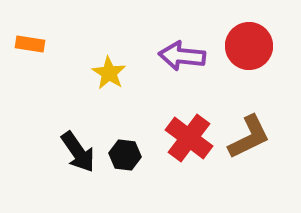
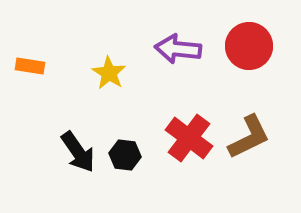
orange rectangle: moved 22 px down
purple arrow: moved 4 px left, 7 px up
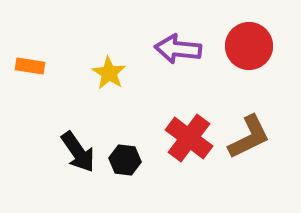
black hexagon: moved 5 px down
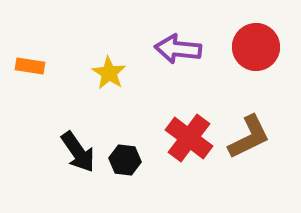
red circle: moved 7 px right, 1 px down
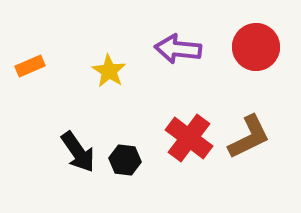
orange rectangle: rotated 32 degrees counterclockwise
yellow star: moved 2 px up
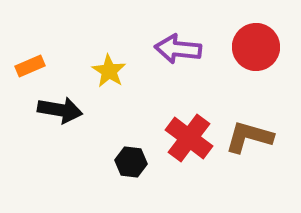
brown L-shape: rotated 138 degrees counterclockwise
black arrow: moved 18 px left, 42 px up; rotated 45 degrees counterclockwise
black hexagon: moved 6 px right, 2 px down
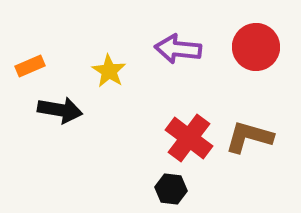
black hexagon: moved 40 px right, 27 px down
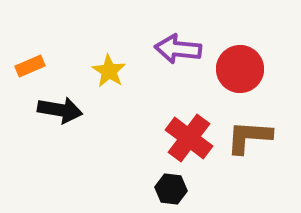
red circle: moved 16 px left, 22 px down
brown L-shape: rotated 12 degrees counterclockwise
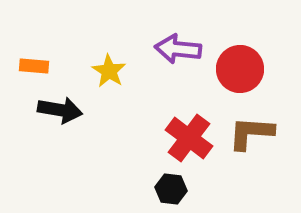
orange rectangle: moved 4 px right; rotated 28 degrees clockwise
brown L-shape: moved 2 px right, 4 px up
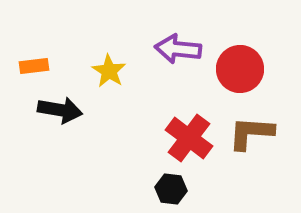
orange rectangle: rotated 12 degrees counterclockwise
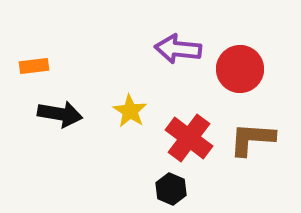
yellow star: moved 21 px right, 40 px down
black arrow: moved 4 px down
brown L-shape: moved 1 px right, 6 px down
black hexagon: rotated 16 degrees clockwise
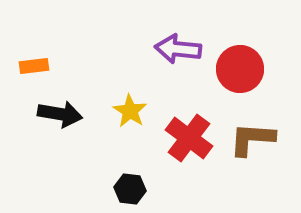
black hexagon: moved 41 px left; rotated 16 degrees counterclockwise
